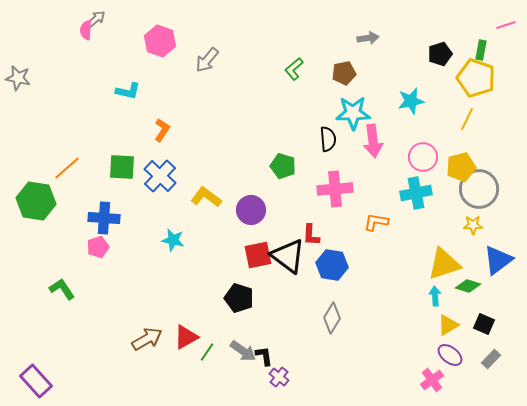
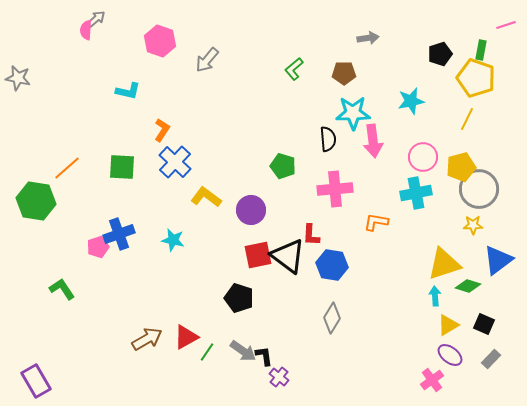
brown pentagon at (344, 73): rotated 10 degrees clockwise
blue cross at (160, 176): moved 15 px right, 14 px up
blue cross at (104, 218): moved 15 px right, 16 px down; rotated 24 degrees counterclockwise
purple rectangle at (36, 381): rotated 12 degrees clockwise
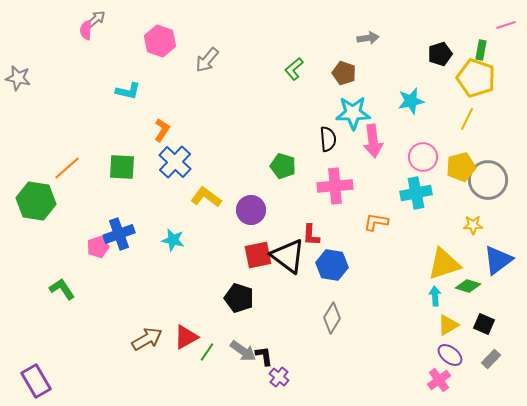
brown pentagon at (344, 73): rotated 20 degrees clockwise
pink cross at (335, 189): moved 3 px up
gray circle at (479, 189): moved 9 px right, 9 px up
pink cross at (432, 380): moved 7 px right
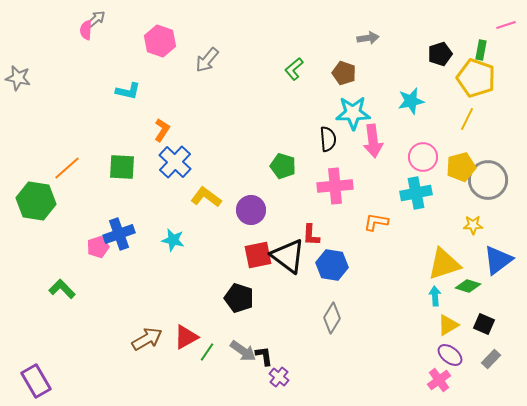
green L-shape at (62, 289): rotated 12 degrees counterclockwise
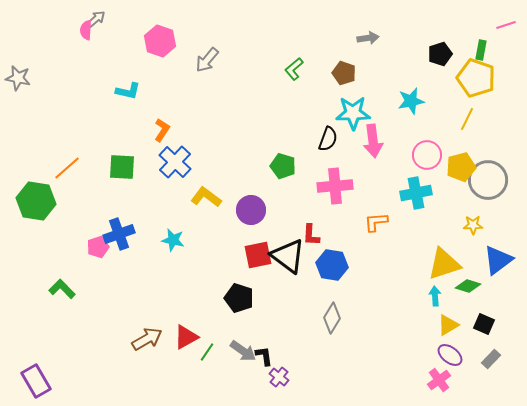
black semicircle at (328, 139): rotated 25 degrees clockwise
pink circle at (423, 157): moved 4 px right, 2 px up
orange L-shape at (376, 222): rotated 15 degrees counterclockwise
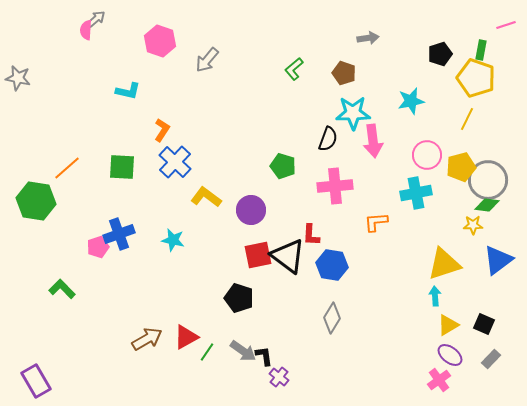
green diamond at (468, 286): moved 19 px right, 81 px up; rotated 10 degrees counterclockwise
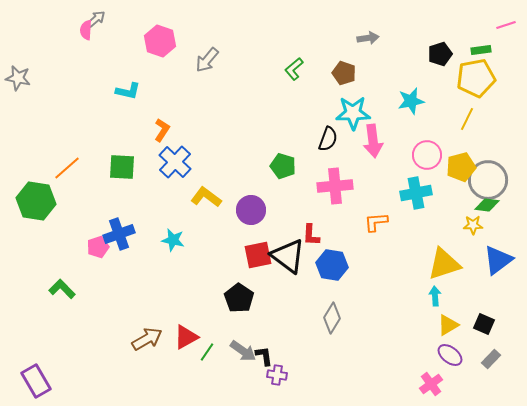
green rectangle at (481, 50): rotated 72 degrees clockwise
yellow pentagon at (476, 78): rotated 30 degrees counterclockwise
black pentagon at (239, 298): rotated 16 degrees clockwise
purple cross at (279, 377): moved 2 px left, 2 px up; rotated 30 degrees counterclockwise
pink cross at (439, 380): moved 8 px left, 4 px down
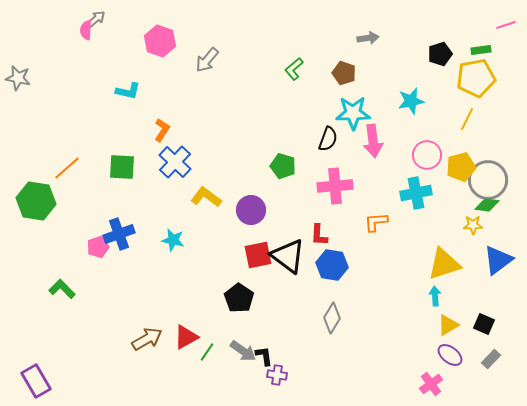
red L-shape at (311, 235): moved 8 px right
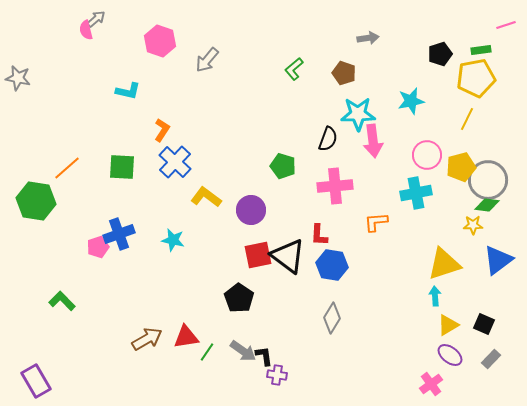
pink semicircle at (86, 30): rotated 18 degrees counterclockwise
cyan star at (353, 113): moved 5 px right, 1 px down
green L-shape at (62, 289): moved 12 px down
red triangle at (186, 337): rotated 20 degrees clockwise
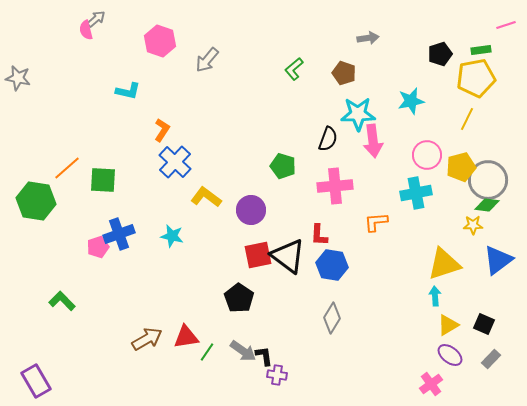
green square at (122, 167): moved 19 px left, 13 px down
cyan star at (173, 240): moved 1 px left, 4 px up
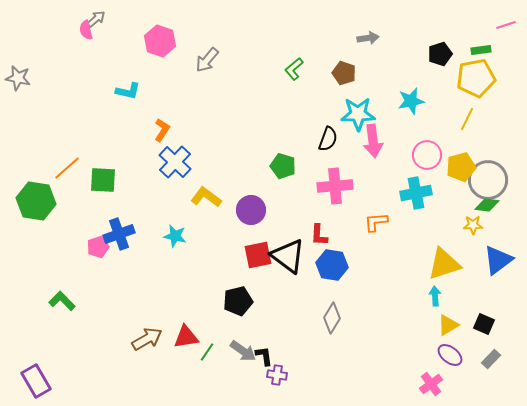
cyan star at (172, 236): moved 3 px right
black pentagon at (239, 298): moved 1 px left, 3 px down; rotated 24 degrees clockwise
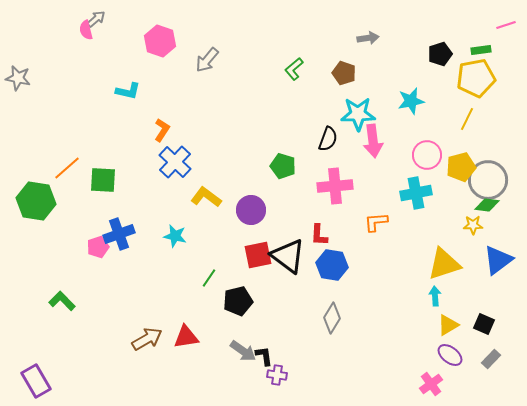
green line at (207, 352): moved 2 px right, 74 px up
